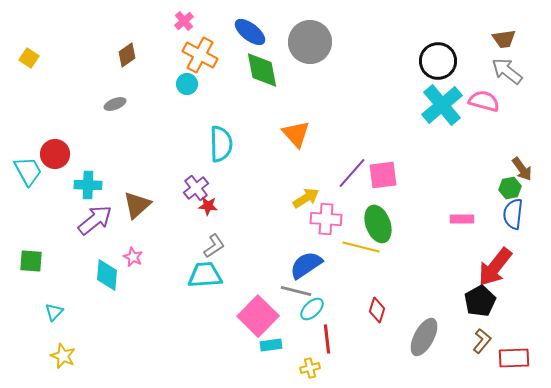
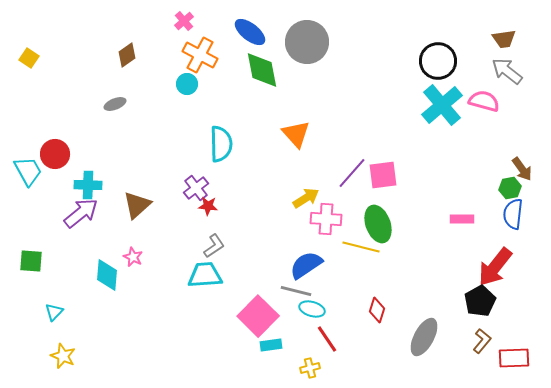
gray circle at (310, 42): moved 3 px left
purple arrow at (95, 220): moved 14 px left, 7 px up
cyan ellipse at (312, 309): rotated 60 degrees clockwise
red line at (327, 339): rotated 28 degrees counterclockwise
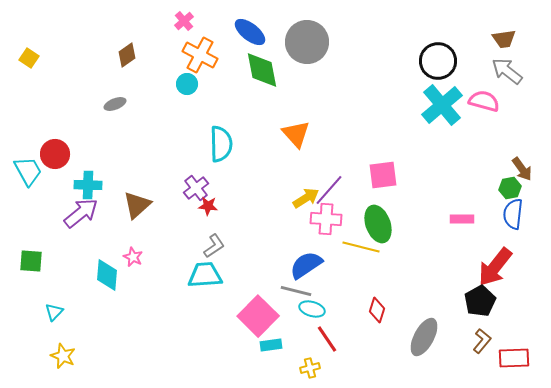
purple line at (352, 173): moved 23 px left, 17 px down
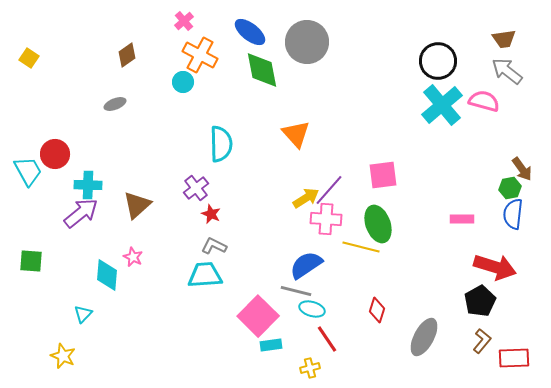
cyan circle at (187, 84): moved 4 px left, 2 px up
red star at (208, 206): moved 3 px right, 8 px down; rotated 18 degrees clockwise
gray L-shape at (214, 246): rotated 120 degrees counterclockwise
red arrow at (495, 267): rotated 111 degrees counterclockwise
cyan triangle at (54, 312): moved 29 px right, 2 px down
